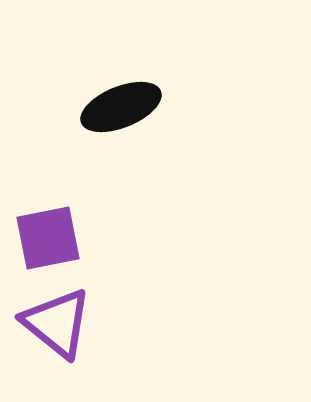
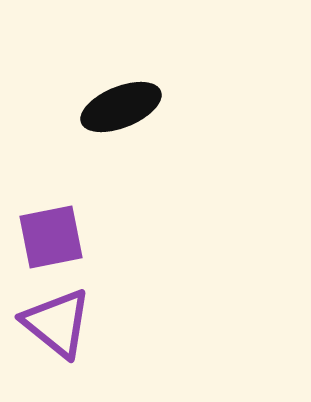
purple square: moved 3 px right, 1 px up
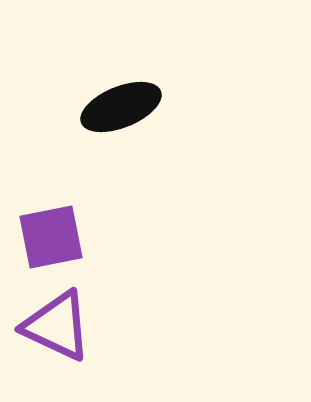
purple triangle: moved 3 px down; rotated 14 degrees counterclockwise
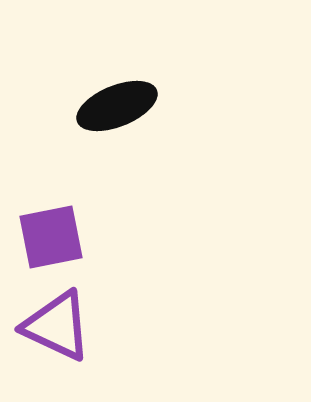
black ellipse: moved 4 px left, 1 px up
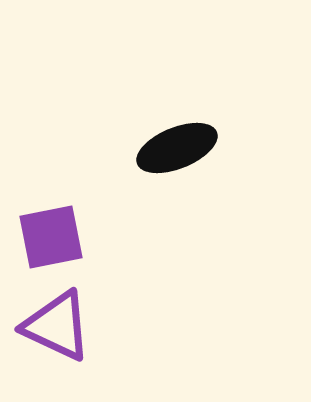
black ellipse: moved 60 px right, 42 px down
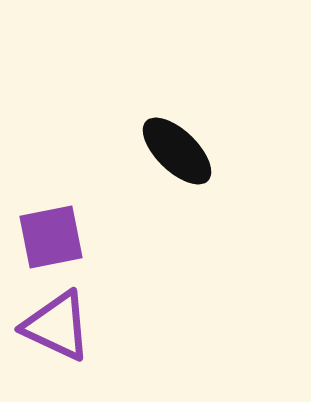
black ellipse: moved 3 px down; rotated 66 degrees clockwise
